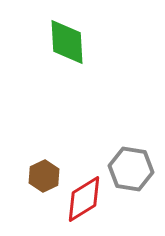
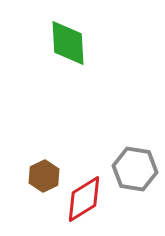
green diamond: moved 1 px right, 1 px down
gray hexagon: moved 4 px right
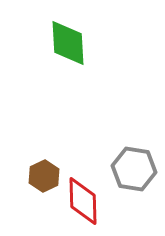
gray hexagon: moved 1 px left
red diamond: moved 1 px left, 2 px down; rotated 60 degrees counterclockwise
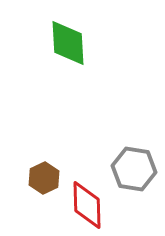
brown hexagon: moved 2 px down
red diamond: moved 4 px right, 4 px down
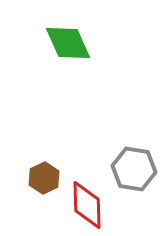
green diamond: rotated 21 degrees counterclockwise
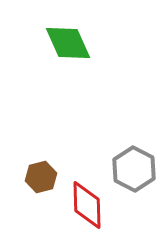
gray hexagon: rotated 18 degrees clockwise
brown hexagon: moved 3 px left, 1 px up; rotated 12 degrees clockwise
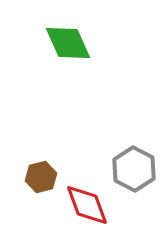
red diamond: rotated 18 degrees counterclockwise
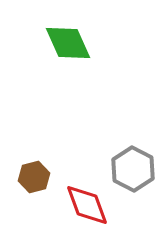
gray hexagon: moved 1 px left
brown hexagon: moved 7 px left
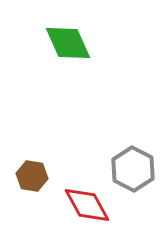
brown hexagon: moved 2 px left, 1 px up; rotated 24 degrees clockwise
red diamond: rotated 9 degrees counterclockwise
